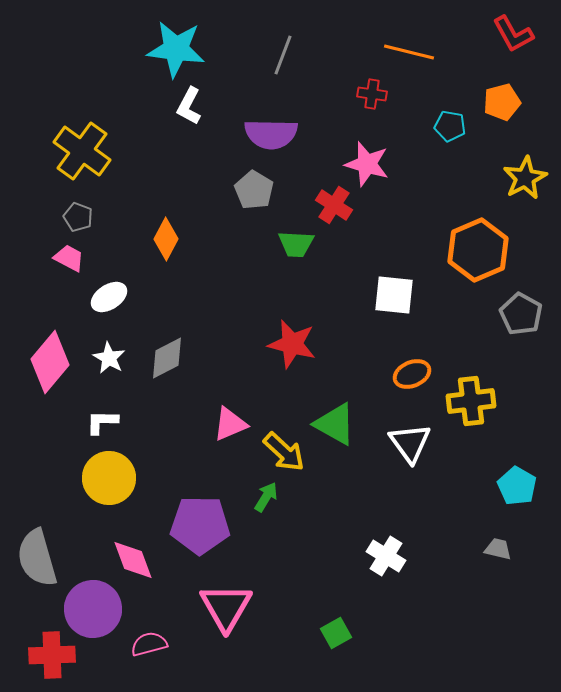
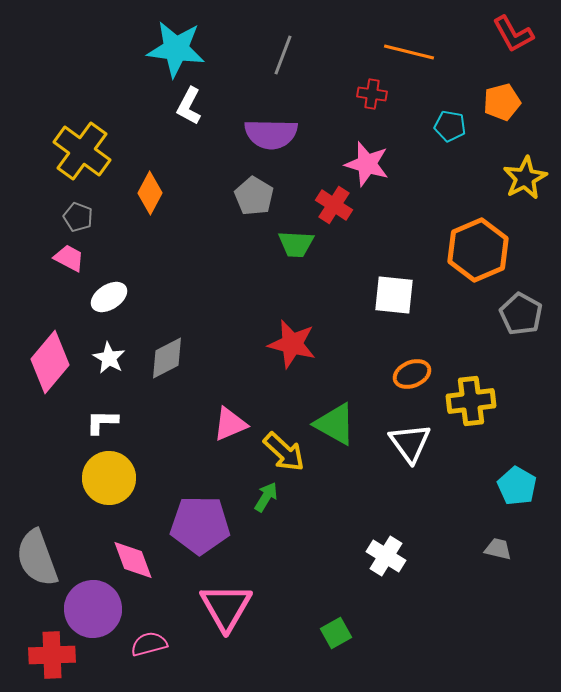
gray pentagon at (254, 190): moved 6 px down
orange diamond at (166, 239): moved 16 px left, 46 px up
gray semicircle at (37, 558): rotated 4 degrees counterclockwise
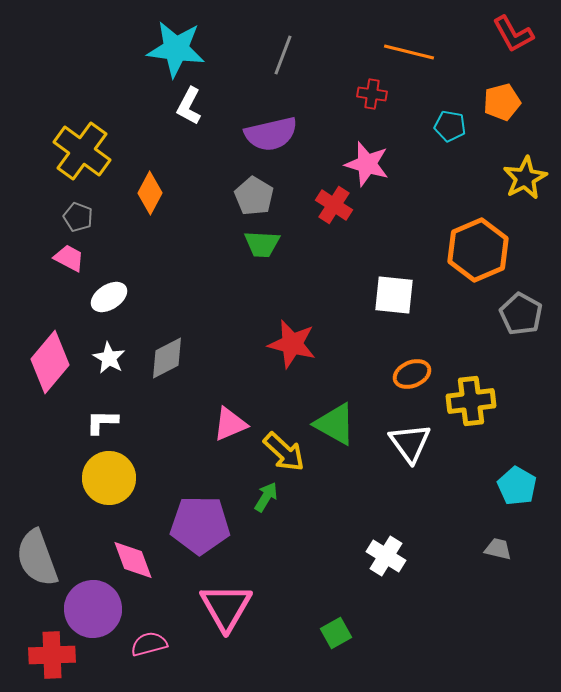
purple semicircle at (271, 134): rotated 14 degrees counterclockwise
green trapezoid at (296, 244): moved 34 px left
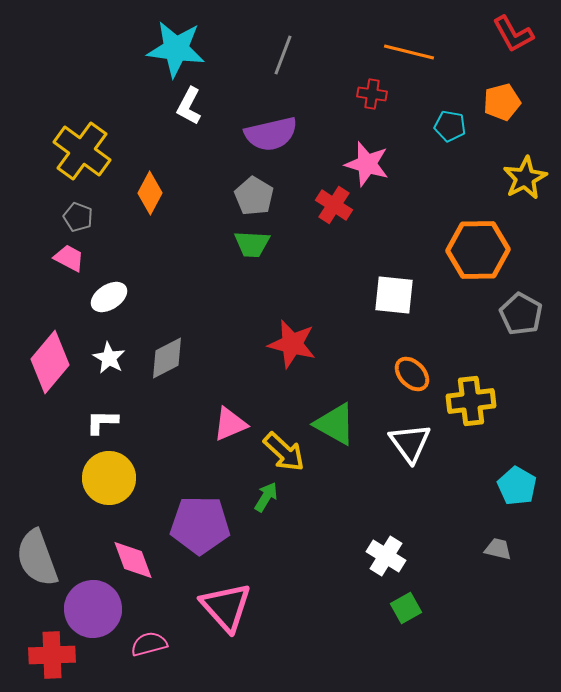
green trapezoid at (262, 244): moved 10 px left
orange hexagon at (478, 250): rotated 22 degrees clockwise
orange ellipse at (412, 374): rotated 69 degrees clockwise
pink triangle at (226, 607): rotated 12 degrees counterclockwise
green square at (336, 633): moved 70 px right, 25 px up
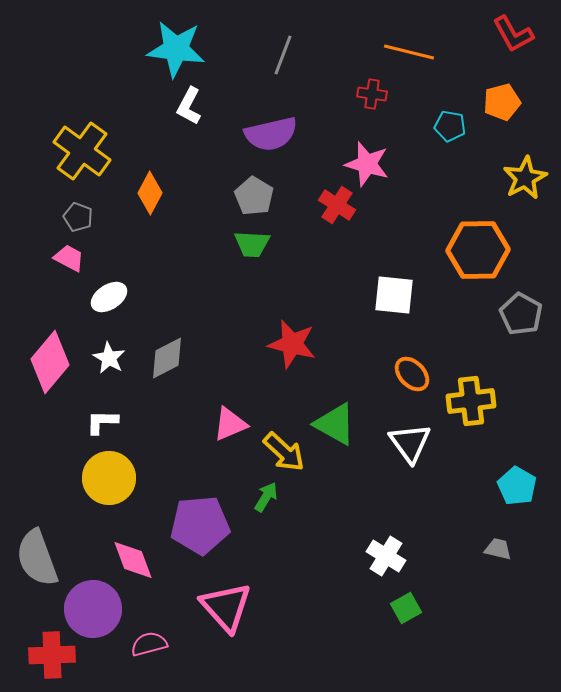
red cross at (334, 205): moved 3 px right
purple pentagon at (200, 525): rotated 6 degrees counterclockwise
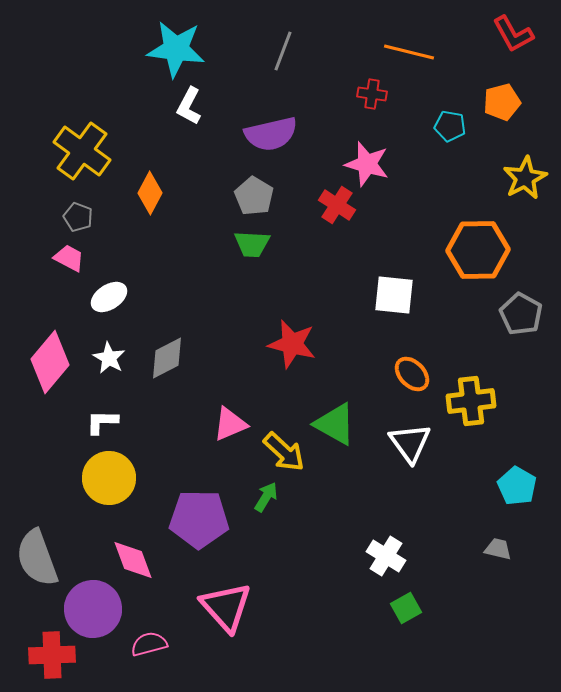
gray line at (283, 55): moved 4 px up
purple pentagon at (200, 525): moved 1 px left, 6 px up; rotated 6 degrees clockwise
